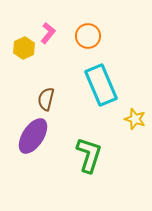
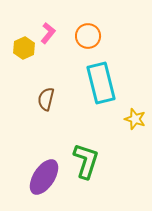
cyan rectangle: moved 2 px up; rotated 9 degrees clockwise
purple ellipse: moved 11 px right, 41 px down
green L-shape: moved 3 px left, 6 px down
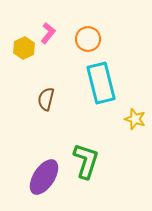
orange circle: moved 3 px down
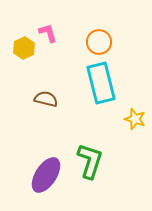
pink L-shape: rotated 55 degrees counterclockwise
orange circle: moved 11 px right, 3 px down
brown semicircle: rotated 90 degrees clockwise
green L-shape: moved 4 px right
purple ellipse: moved 2 px right, 2 px up
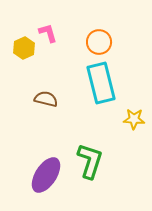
yellow star: moved 1 px left; rotated 15 degrees counterclockwise
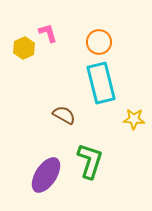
brown semicircle: moved 18 px right, 16 px down; rotated 15 degrees clockwise
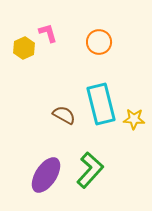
cyan rectangle: moved 21 px down
green L-shape: moved 9 px down; rotated 24 degrees clockwise
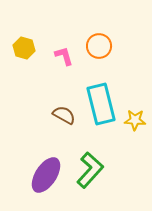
pink L-shape: moved 16 px right, 23 px down
orange circle: moved 4 px down
yellow hexagon: rotated 20 degrees counterclockwise
yellow star: moved 1 px right, 1 px down
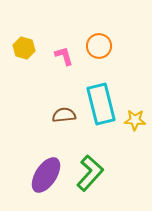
brown semicircle: rotated 35 degrees counterclockwise
green L-shape: moved 3 px down
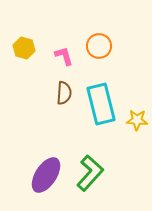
brown semicircle: moved 22 px up; rotated 100 degrees clockwise
yellow star: moved 2 px right
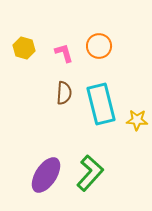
pink L-shape: moved 3 px up
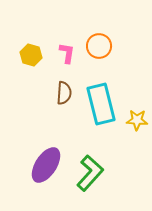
yellow hexagon: moved 7 px right, 7 px down
pink L-shape: moved 3 px right; rotated 25 degrees clockwise
purple ellipse: moved 10 px up
